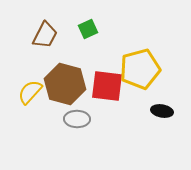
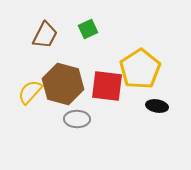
yellow pentagon: rotated 18 degrees counterclockwise
brown hexagon: moved 2 px left
black ellipse: moved 5 px left, 5 px up
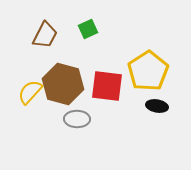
yellow pentagon: moved 8 px right, 2 px down
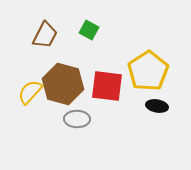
green square: moved 1 px right, 1 px down; rotated 36 degrees counterclockwise
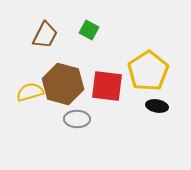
yellow semicircle: rotated 32 degrees clockwise
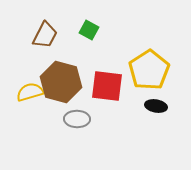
yellow pentagon: moved 1 px right, 1 px up
brown hexagon: moved 2 px left, 2 px up
black ellipse: moved 1 px left
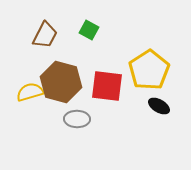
black ellipse: moved 3 px right; rotated 20 degrees clockwise
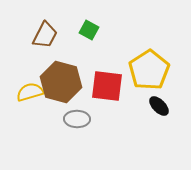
black ellipse: rotated 15 degrees clockwise
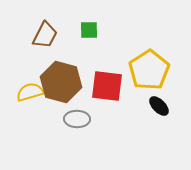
green square: rotated 30 degrees counterclockwise
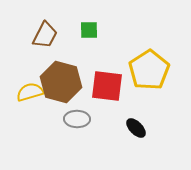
black ellipse: moved 23 px left, 22 px down
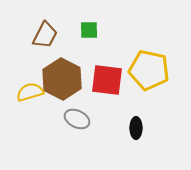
yellow pentagon: rotated 27 degrees counterclockwise
brown hexagon: moved 1 px right, 3 px up; rotated 12 degrees clockwise
red square: moved 6 px up
gray ellipse: rotated 25 degrees clockwise
black ellipse: rotated 45 degrees clockwise
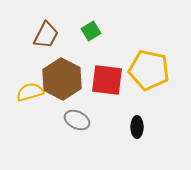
green square: moved 2 px right, 1 px down; rotated 30 degrees counterclockwise
brown trapezoid: moved 1 px right
gray ellipse: moved 1 px down
black ellipse: moved 1 px right, 1 px up
